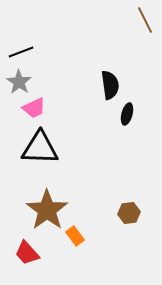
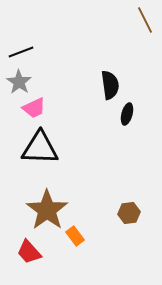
red trapezoid: moved 2 px right, 1 px up
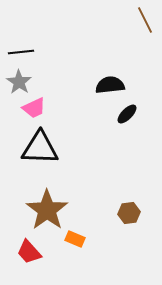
black line: rotated 15 degrees clockwise
black semicircle: rotated 88 degrees counterclockwise
black ellipse: rotated 30 degrees clockwise
orange rectangle: moved 3 px down; rotated 30 degrees counterclockwise
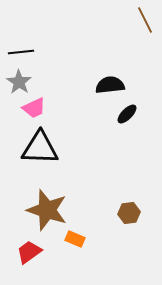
brown star: rotated 18 degrees counterclockwise
red trapezoid: rotated 96 degrees clockwise
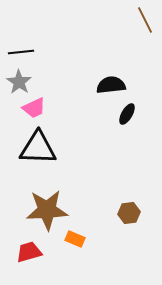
black semicircle: moved 1 px right
black ellipse: rotated 15 degrees counterclockwise
black triangle: moved 2 px left
brown star: rotated 21 degrees counterclockwise
red trapezoid: rotated 20 degrees clockwise
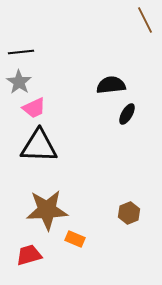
black triangle: moved 1 px right, 2 px up
brown hexagon: rotated 15 degrees counterclockwise
red trapezoid: moved 3 px down
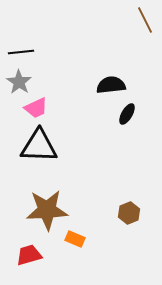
pink trapezoid: moved 2 px right
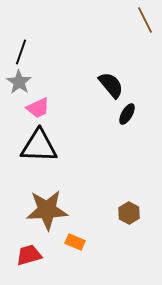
black line: rotated 65 degrees counterclockwise
black semicircle: rotated 56 degrees clockwise
pink trapezoid: moved 2 px right
brown hexagon: rotated 10 degrees counterclockwise
orange rectangle: moved 3 px down
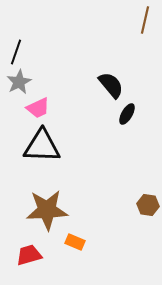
brown line: rotated 40 degrees clockwise
black line: moved 5 px left
gray star: rotated 10 degrees clockwise
black triangle: moved 3 px right
brown hexagon: moved 19 px right, 8 px up; rotated 20 degrees counterclockwise
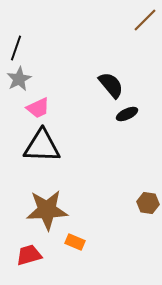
brown line: rotated 32 degrees clockwise
black line: moved 4 px up
gray star: moved 3 px up
black ellipse: rotated 35 degrees clockwise
brown hexagon: moved 2 px up
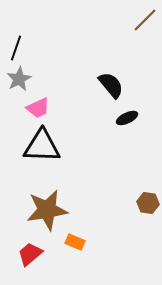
black ellipse: moved 4 px down
brown star: rotated 6 degrees counterclockwise
red trapezoid: moved 1 px right, 1 px up; rotated 24 degrees counterclockwise
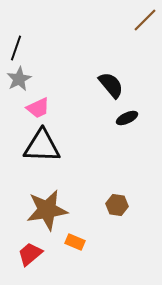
brown hexagon: moved 31 px left, 2 px down
